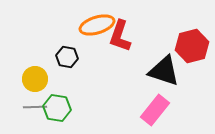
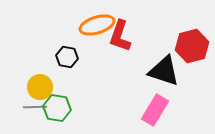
yellow circle: moved 5 px right, 8 px down
pink rectangle: rotated 8 degrees counterclockwise
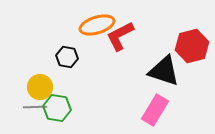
red L-shape: rotated 44 degrees clockwise
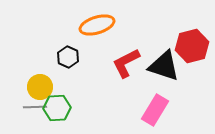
red L-shape: moved 6 px right, 27 px down
black hexagon: moved 1 px right; rotated 15 degrees clockwise
black triangle: moved 5 px up
green hexagon: rotated 12 degrees counterclockwise
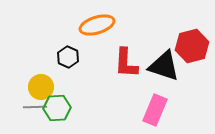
red L-shape: rotated 60 degrees counterclockwise
yellow circle: moved 1 px right
pink rectangle: rotated 8 degrees counterclockwise
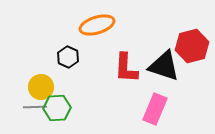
red L-shape: moved 5 px down
pink rectangle: moved 1 px up
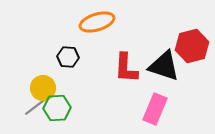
orange ellipse: moved 3 px up
black hexagon: rotated 20 degrees counterclockwise
yellow circle: moved 2 px right, 1 px down
gray line: rotated 35 degrees counterclockwise
